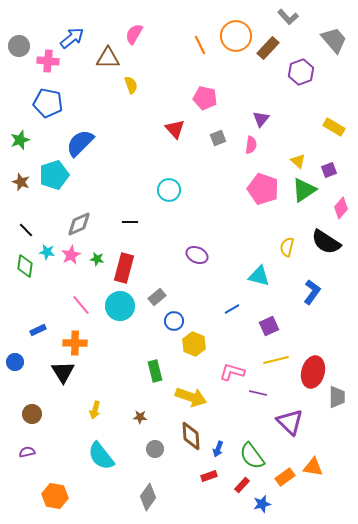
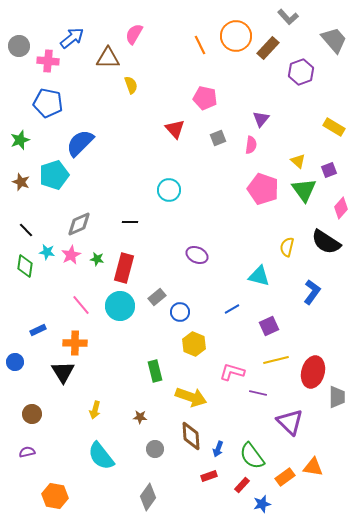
green triangle at (304, 190): rotated 32 degrees counterclockwise
blue circle at (174, 321): moved 6 px right, 9 px up
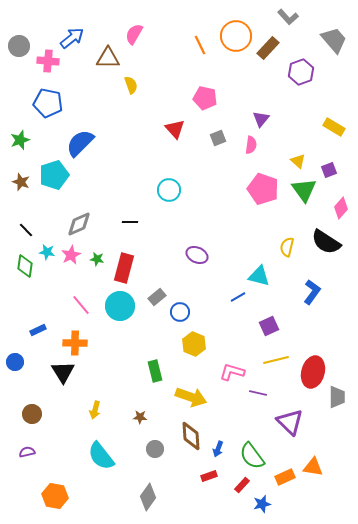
blue line at (232, 309): moved 6 px right, 12 px up
orange rectangle at (285, 477): rotated 12 degrees clockwise
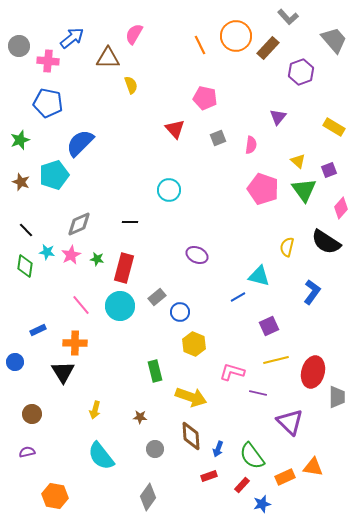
purple triangle at (261, 119): moved 17 px right, 2 px up
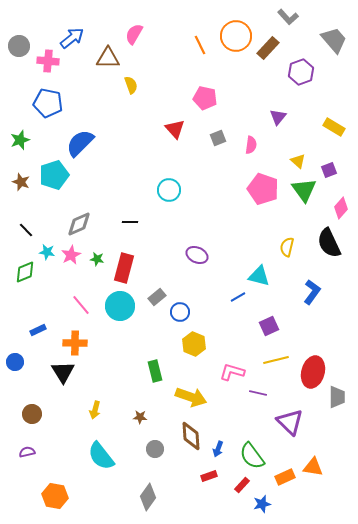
black semicircle at (326, 242): moved 3 px right, 1 px down; rotated 32 degrees clockwise
green diamond at (25, 266): moved 6 px down; rotated 60 degrees clockwise
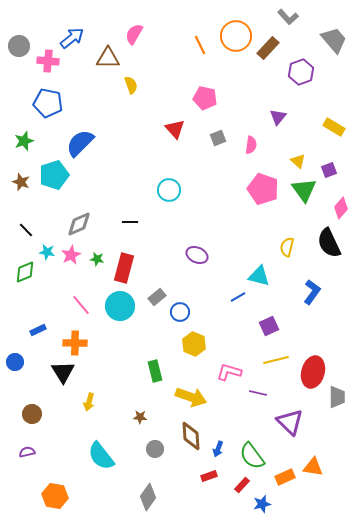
green star at (20, 140): moved 4 px right, 1 px down
pink L-shape at (232, 372): moved 3 px left
yellow arrow at (95, 410): moved 6 px left, 8 px up
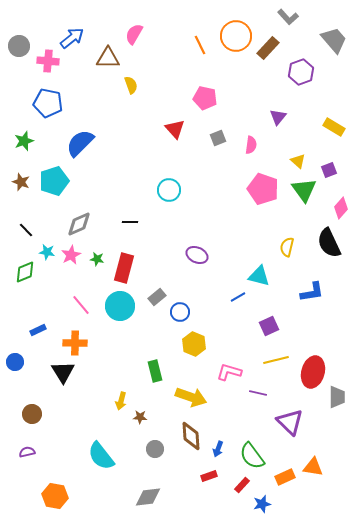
cyan pentagon at (54, 175): moved 6 px down
blue L-shape at (312, 292): rotated 45 degrees clockwise
yellow arrow at (89, 402): moved 32 px right, 1 px up
gray diamond at (148, 497): rotated 48 degrees clockwise
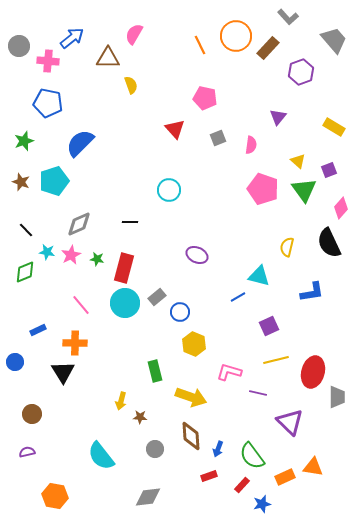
cyan circle at (120, 306): moved 5 px right, 3 px up
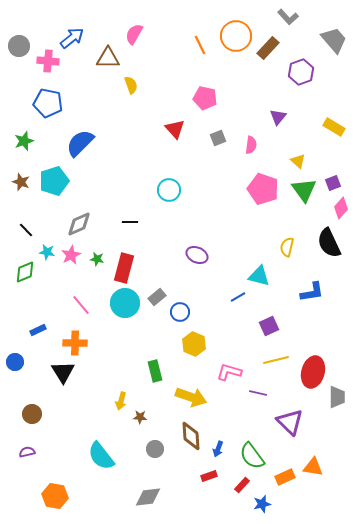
purple square at (329, 170): moved 4 px right, 13 px down
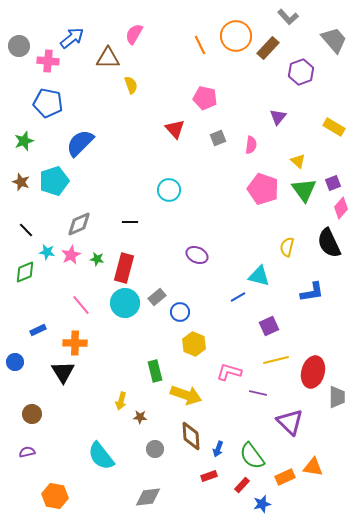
yellow arrow at (191, 397): moved 5 px left, 2 px up
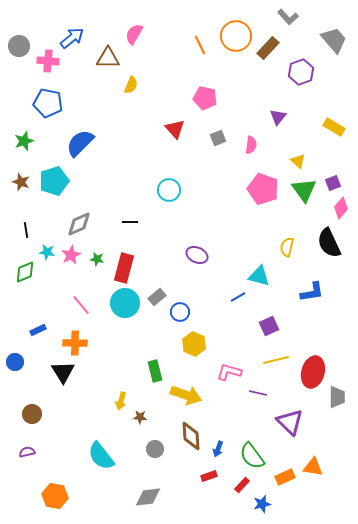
yellow semicircle at (131, 85): rotated 42 degrees clockwise
black line at (26, 230): rotated 35 degrees clockwise
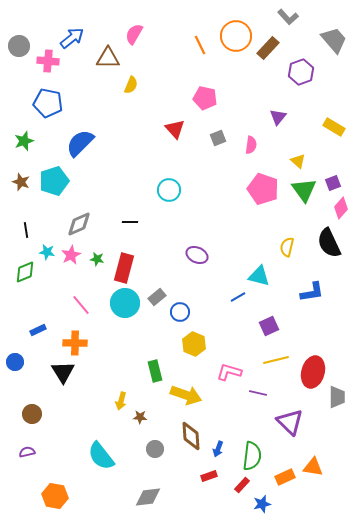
green semicircle at (252, 456): rotated 136 degrees counterclockwise
